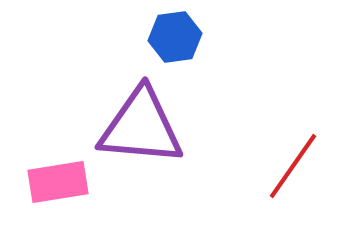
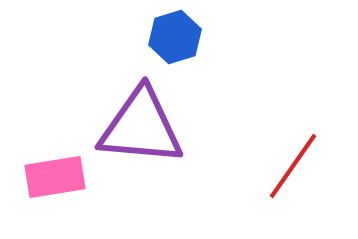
blue hexagon: rotated 9 degrees counterclockwise
pink rectangle: moved 3 px left, 5 px up
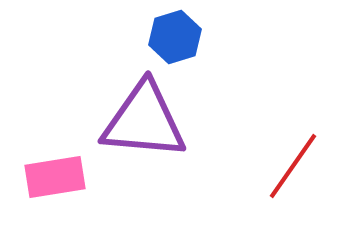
purple triangle: moved 3 px right, 6 px up
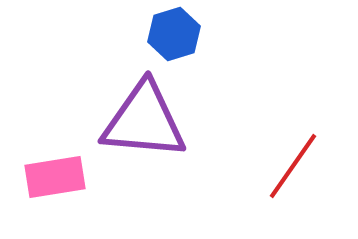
blue hexagon: moved 1 px left, 3 px up
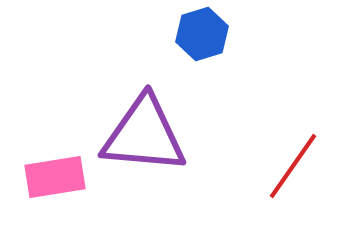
blue hexagon: moved 28 px right
purple triangle: moved 14 px down
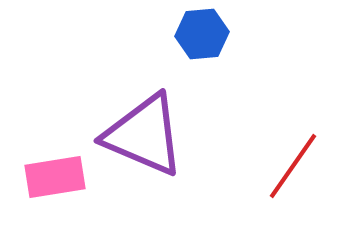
blue hexagon: rotated 12 degrees clockwise
purple triangle: rotated 18 degrees clockwise
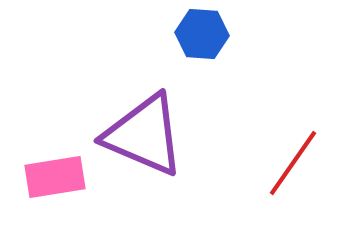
blue hexagon: rotated 9 degrees clockwise
red line: moved 3 px up
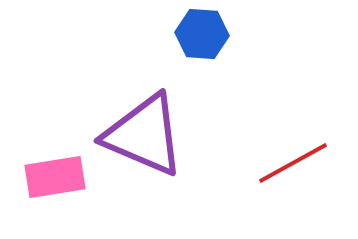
red line: rotated 26 degrees clockwise
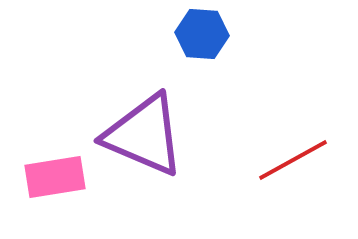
red line: moved 3 px up
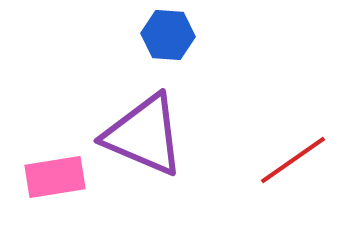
blue hexagon: moved 34 px left, 1 px down
red line: rotated 6 degrees counterclockwise
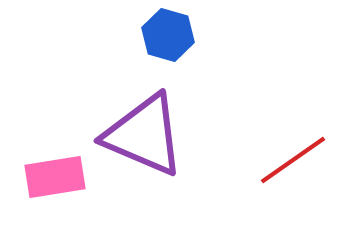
blue hexagon: rotated 12 degrees clockwise
